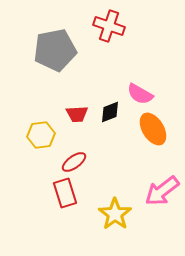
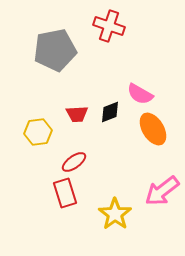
yellow hexagon: moved 3 px left, 3 px up
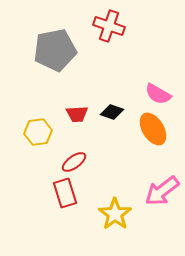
pink semicircle: moved 18 px right
black diamond: moved 2 px right; rotated 40 degrees clockwise
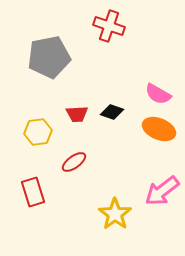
gray pentagon: moved 6 px left, 7 px down
orange ellipse: moved 6 px right; rotated 36 degrees counterclockwise
red rectangle: moved 32 px left, 1 px up
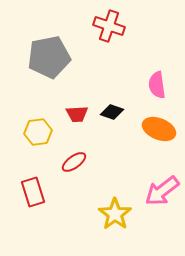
pink semicircle: moved 1 px left, 9 px up; rotated 52 degrees clockwise
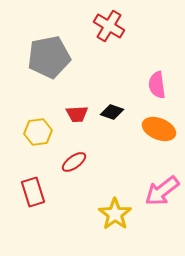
red cross: rotated 12 degrees clockwise
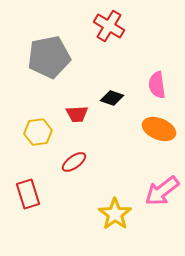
black diamond: moved 14 px up
red rectangle: moved 5 px left, 2 px down
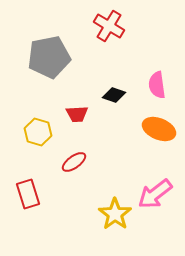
black diamond: moved 2 px right, 3 px up
yellow hexagon: rotated 24 degrees clockwise
pink arrow: moved 7 px left, 3 px down
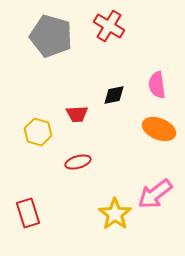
gray pentagon: moved 2 px right, 21 px up; rotated 27 degrees clockwise
black diamond: rotated 30 degrees counterclockwise
red ellipse: moved 4 px right; rotated 20 degrees clockwise
red rectangle: moved 19 px down
